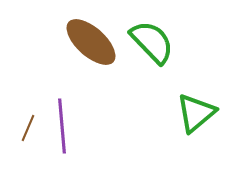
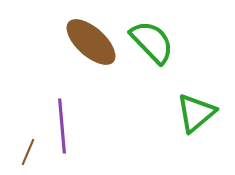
brown line: moved 24 px down
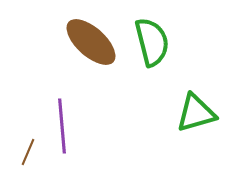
green semicircle: rotated 30 degrees clockwise
green triangle: rotated 24 degrees clockwise
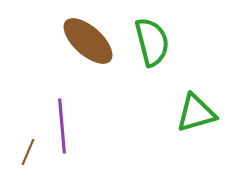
brown ellipse: moved 3 px left, 1 px up
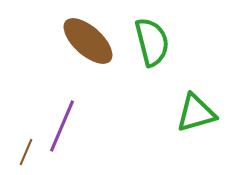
purple line: rotated 28 degrees clockwise
brown line: moved 2 px left
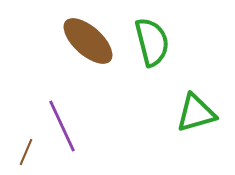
purple line: rotated 48 degrees counterclockwise
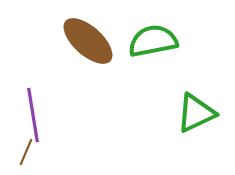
green semicircle: moved 1 px right, 1 px up; rotated 87 degrees counterclockwise
green triangle: rotated 9 degrees counterclockwise
purple line: moved 29 px left, 11 px up; rotated 16 degrees clockwise
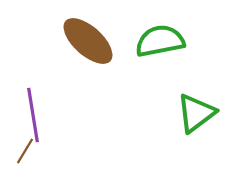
green semicircle: moved 7 px right
green triangle: rotated 12 degrees counterclockwise
brown line: moved 1 px left, 1 px up; rotated 8 degrees clockwise
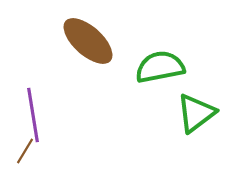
green semicircle: moved 26 px down
